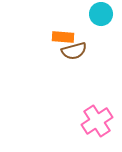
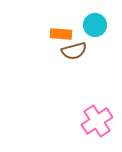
cyan circle: moved 6 px left, 11 px down
orange rectangle: moved 2 px left, 3 px up
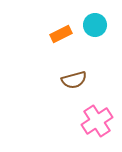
orange rectangle: rotated 30 degrees counterclockwise
brown semicircle: moved 29 px down
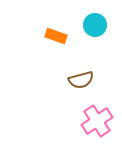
orange rectangle: moved 5 px left, 2 px down; rotated 45 degrees clockwise
brown semicircle: moved 7 px right
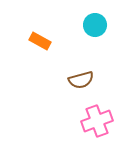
orange rectangle: moved 16 px left, 5 px down; rotated 10 degrees clockwise
pink cross: rotated 12 degrees clockwise
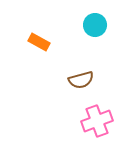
orange rectangle: moved 1 px left, 1 px down
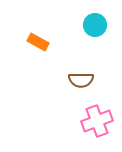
orange rectangle: moved 1 px left
brown semicircle: rotated 15 degrees clockwise
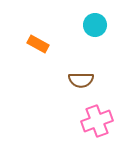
orange rectangle: moved 2 px down
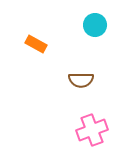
orange rectangle: moved 2 px left
pink cross: moved 5 px left, 9 px down
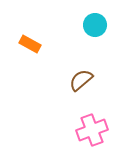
orange rectangle: moved 6 px left
brown semicircle: rotated 140 degrees clockwise
